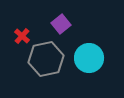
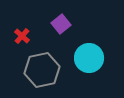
gray hexagon: moved 4 px left, 11 px down
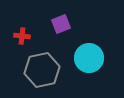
purple square: rotated 18 degrees clockwise
red cross: rotated 35 degrees counterclockwise
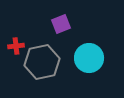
red cross: moved 6 px left, 10 px down; rotated 14 degrees counterclockwise
gray hexagon: moved 8 px up
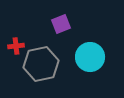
cyan circle: moved 1 px right, 1 px up
gray hexagon: moved 1 px left, 2 px down
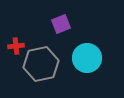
cyan circle: moved 3 px left, 1 px down
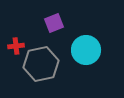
purple square: moved 7 px left, 1 px up
cyan circle: moved 1 px left, 8 px up
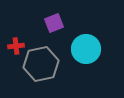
cyan circle: moved 1 px up
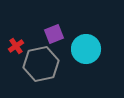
purple square: moved 11 px down
red cross: rotated 28 degrees counterclockwise
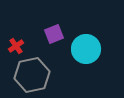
gray hexagon: moved 9 px left, 11 px down
